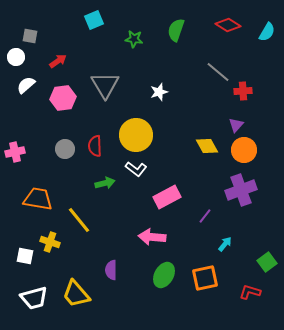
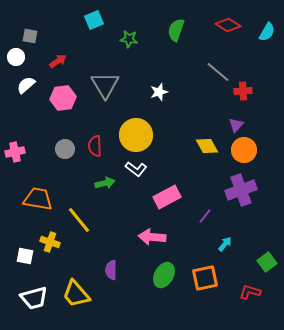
green star: moved 5 px left
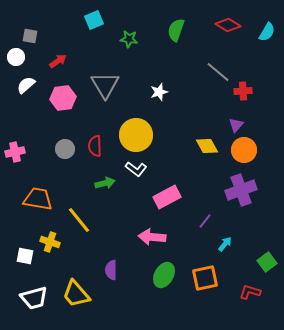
purple line: moved 5 px down
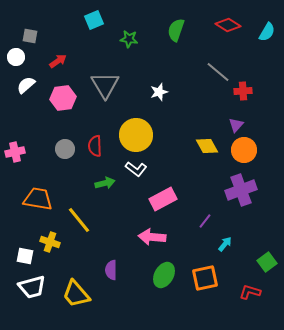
pink rectangle: moved 4 px left, 2 px down
white trapezoid: moved 2 px left, 11 px up
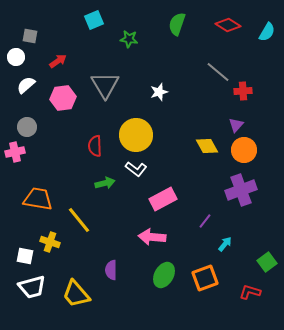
green semicircle: moved 1 px right, 6 px up
gray circle: moved 38 px left, 22 px up
orange square: rotated 8 degrees counterclockwise
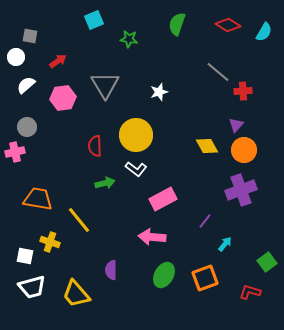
cyan semicircle: moved 3 px left
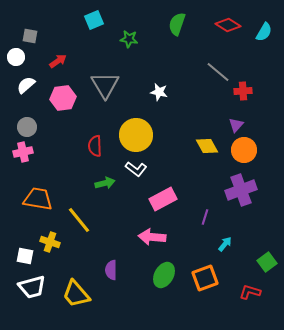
white star: rotated 30 degrees clockwise
pink cross: moved 8 px right
purple line: moved 4 px up; rotated 21 degrees counterclockwise
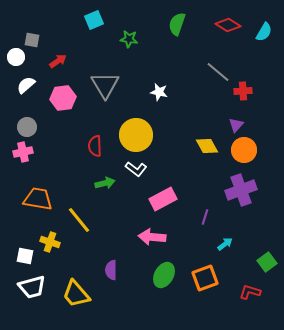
gray square: moved 2 px right, 4 px down
cyan arrow: rotated 14 degrees clockwise
